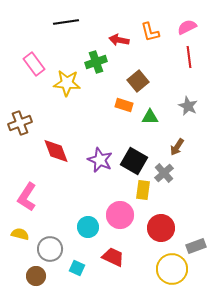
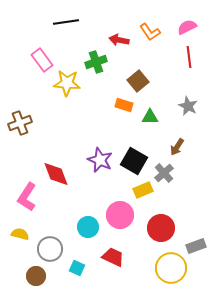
orange L-shape: rotated 20 degrees counterclockwise
pink rectangle: moved 8 px right, 4 px up
red diamond: moved 23 px down
yellow rectangle: rotated 60 degrees clockwise
yellow circle: moved 1 px left, 1 px up
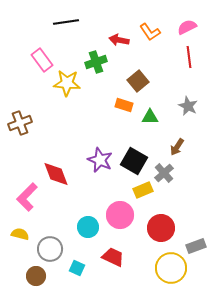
pink L-shape: rotated 12 degrees clockwise
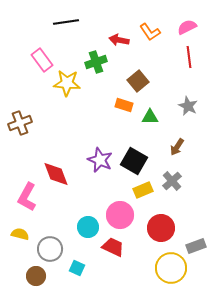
gray cross: moved 8 px right, 8 px down
pink L-shape: rotated 16 degrees counterclockwise
red trapezoid: moved 10 px up
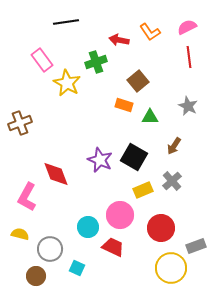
yellow star: rotated 24 degrees clockwise
brown arrow: moved 3 px left, 1 px up
black square: moved 4 px up
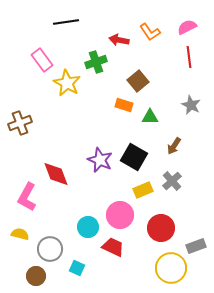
gray star: moved 3 px right, 1 px up
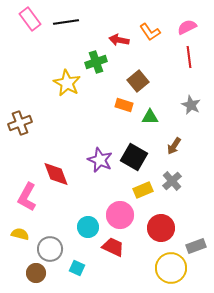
pink rectangle: moved 12 px left, 41 px up
brown circle: moved 3 px up
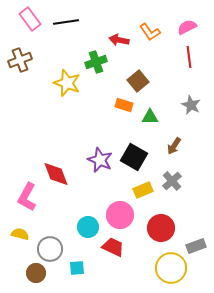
yellow star: rotated 8 degrees counterclockwise
brown cross: moved 63 px up
cyan square: rotated 28 degrees counterclockwise
